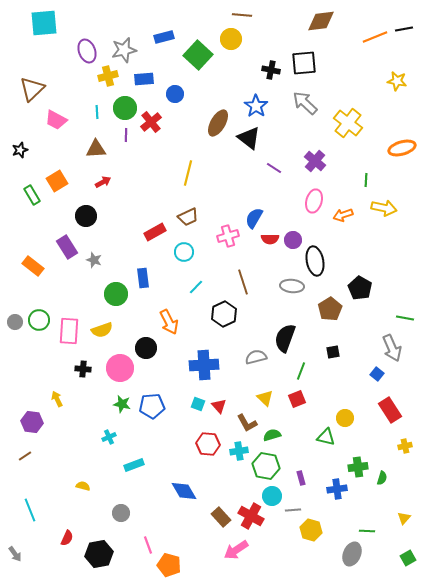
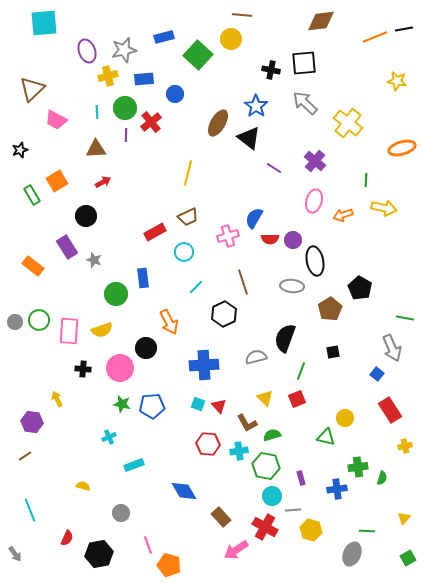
red cross at (251, 516): moved 14 px right, 11 px down
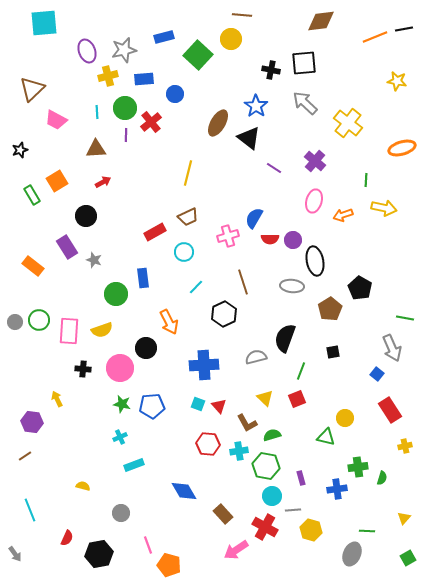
cyan cross at (109, 437): moved 11 px right
brown rectangle at (221, 517): moved 2 px right, 3 px up
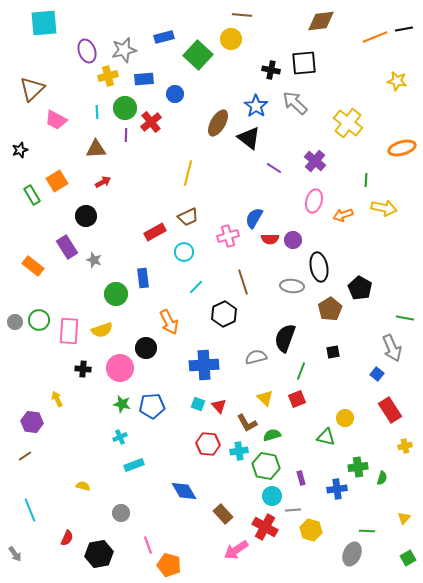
gray arrow at (305, 103): moved 10 px left
black ellipse at (315, 261): moved 4 px right, 6 px down
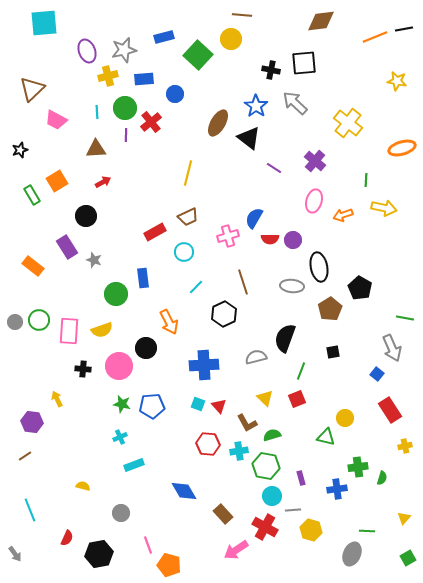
pink circle at (120, 368): moved 1 px left, 2 px up
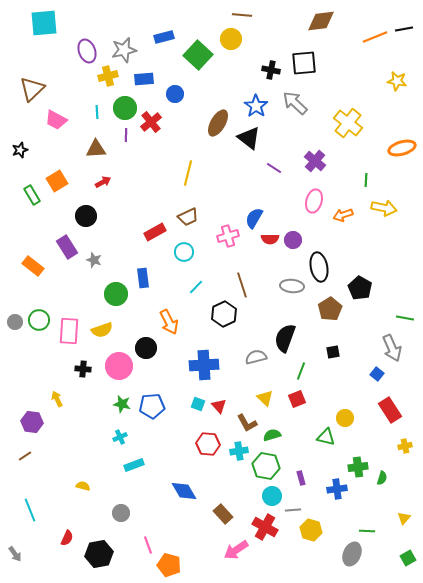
brown line at (243, 282): moved 1 px left, 3 px down
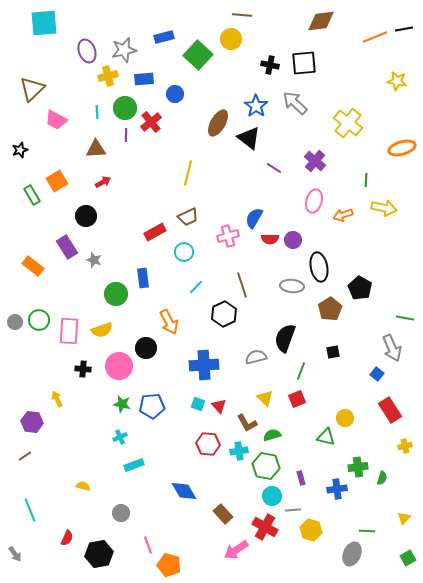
black cross at (271, 70): moved 1 px left, 5 px up
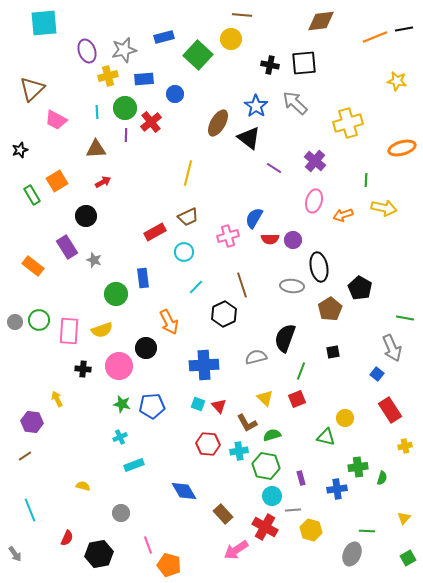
yellow cross at (348, 123): rotated 36 degrees clockwise
